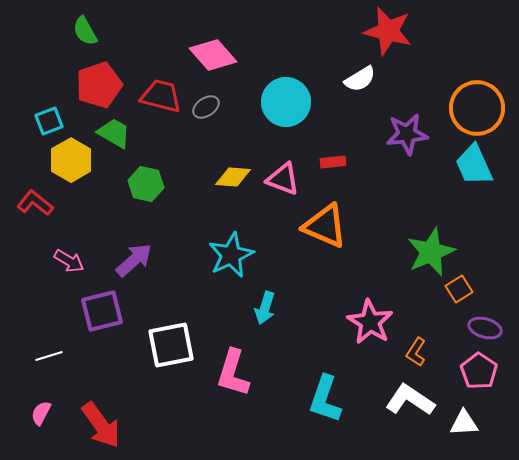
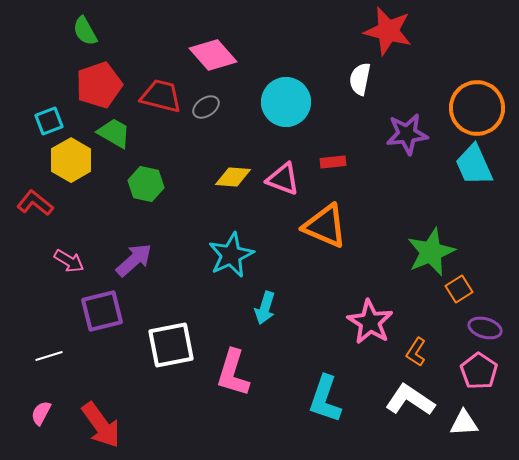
white semicircle: rotated 132 degrees clockwise
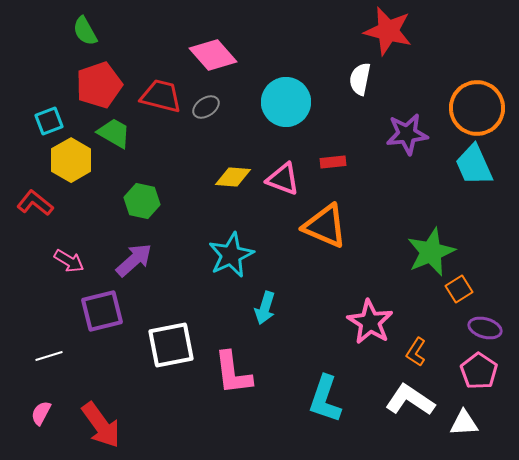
green hexagon: moved 4 px left, 17 px down
pink L-shape: rotated 24 degrees counterclockwise
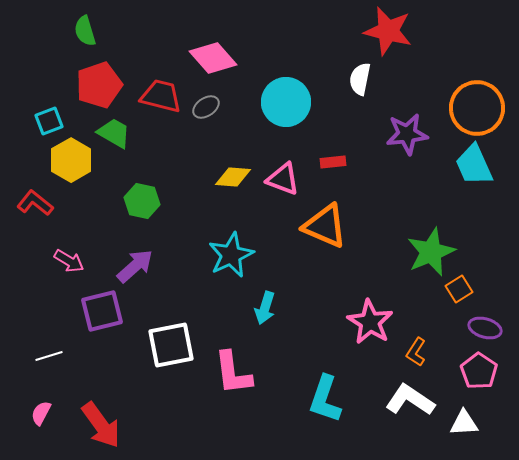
green semicircle: rotated 12 degrees clockwise
pink diamond: moved 3 px down
purple arrow: moved 1 px right, 6 px down
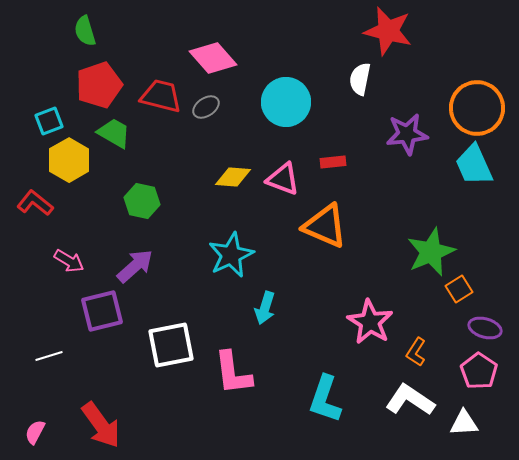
yellow hexagon: moved 2 px left
pink semicircle: moved 6 px left, 19 px down
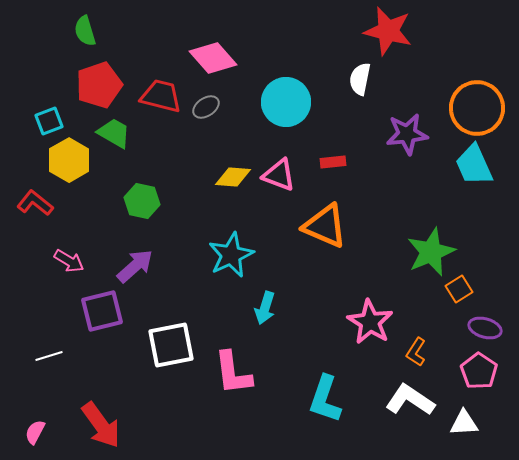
pink triangle: moved 4 px left, 4 px up
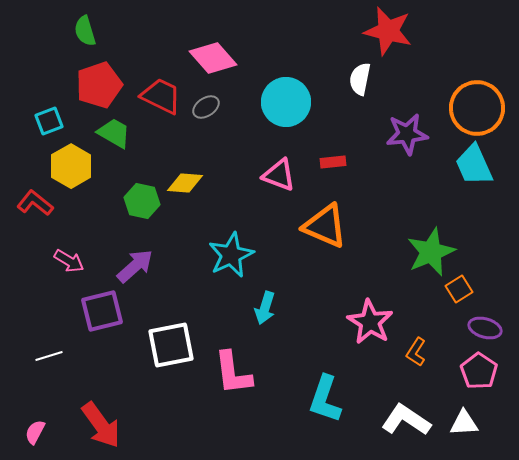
red trapezoid: rotated 12 degrees clockwise
yellow hexagon: moved 2 px right, 6 px down
yellow diamond: moved 48 px left, 6 px down
white L-shape: moved 4 px left, 20 px down
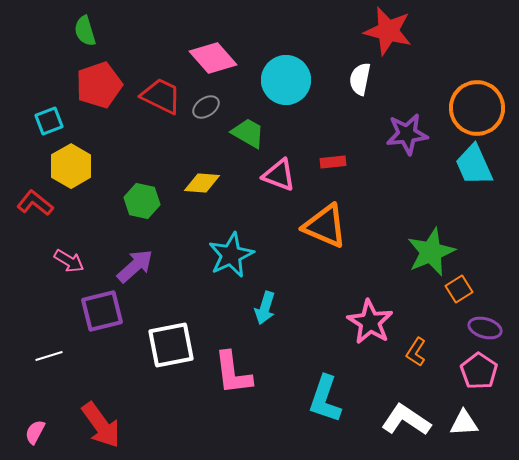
cyan circle: moved 22 px up
green trapezoid: moved 134 px right
yellow diamond: moved 17 px right
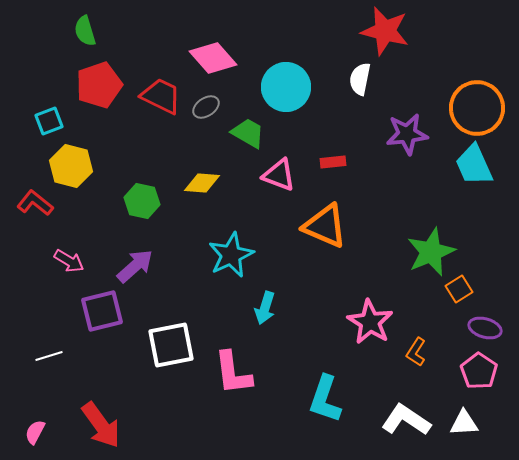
red star: moved 3 px left
cyan circle: moved 7 px down
yellow hexagon: rotated 15 degrees counterclockwise
